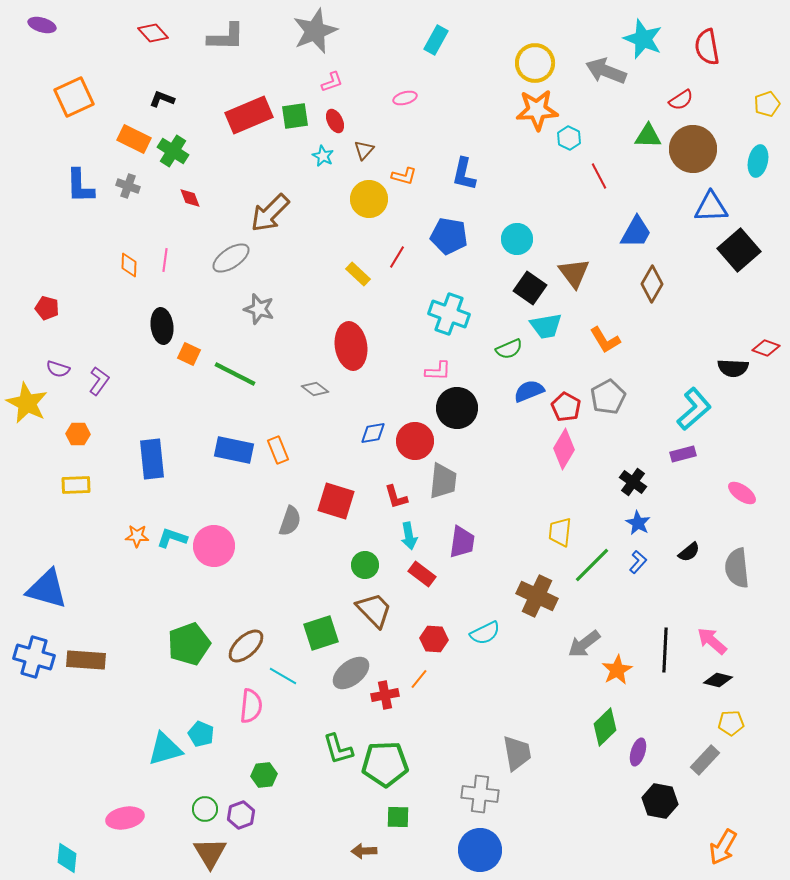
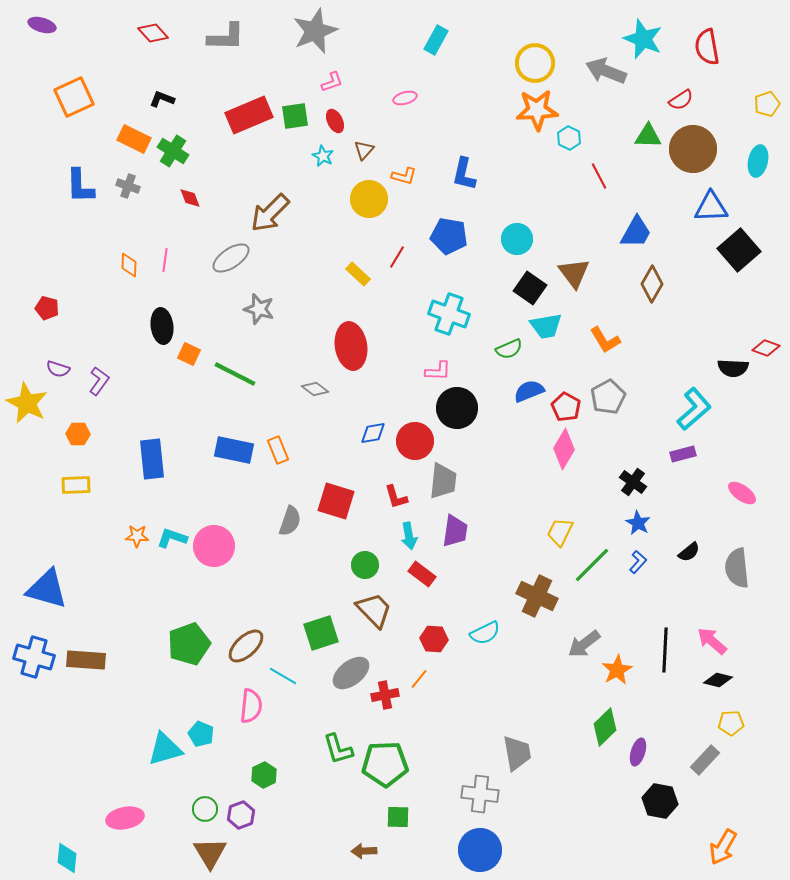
yellow trapezoid at (560, 532): rotated 20 degrees clockwise
purple trapezoid at (462, 542): moved 7 px left, 11 px up
green hexagon at (264, 775): rotated 20 degrees counterclockwise
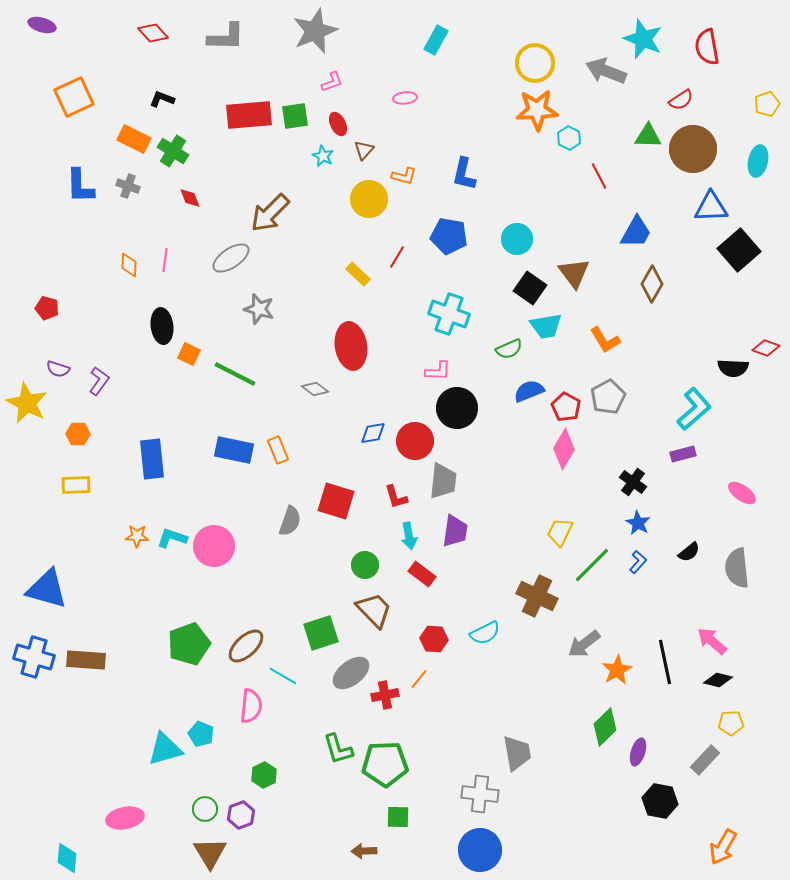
pink ellipse at (405, 98): rotated 10 degrees clockwise
red rectangle at (249, 115): rotated 18 degrees clockwise
red ellipse at (335, 121): moved 3 px right, 3 px down
black line at (665, 650): moved 12 px down; rotated 15 degrees counterclockwise
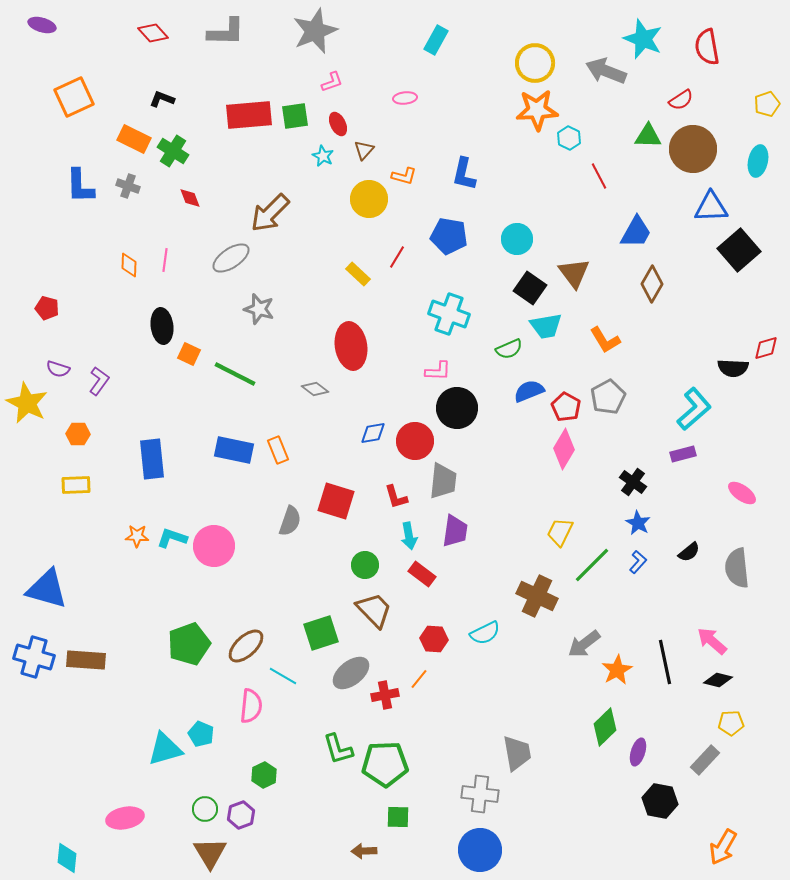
gray L-shape at (226, 37): moved 5 px up
red diamond at (766, 348): rotated 36 degrees counterclockwise
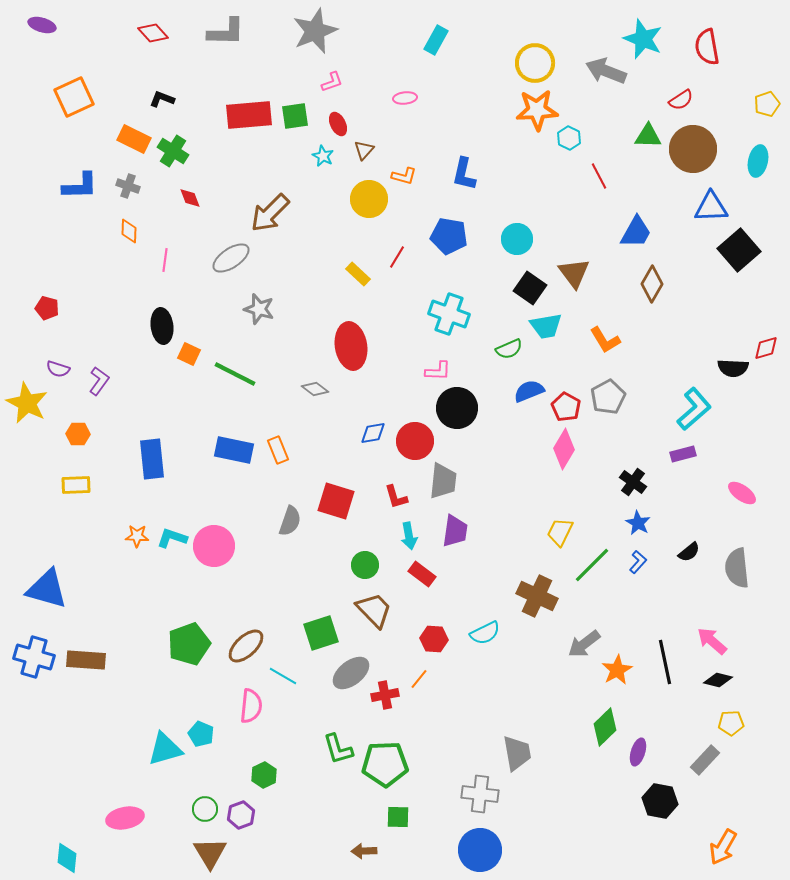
blue L-shape at (80, 186): rotated 90 degrees counterclockwise
orange diamond at (129, 265): moved 34 px up
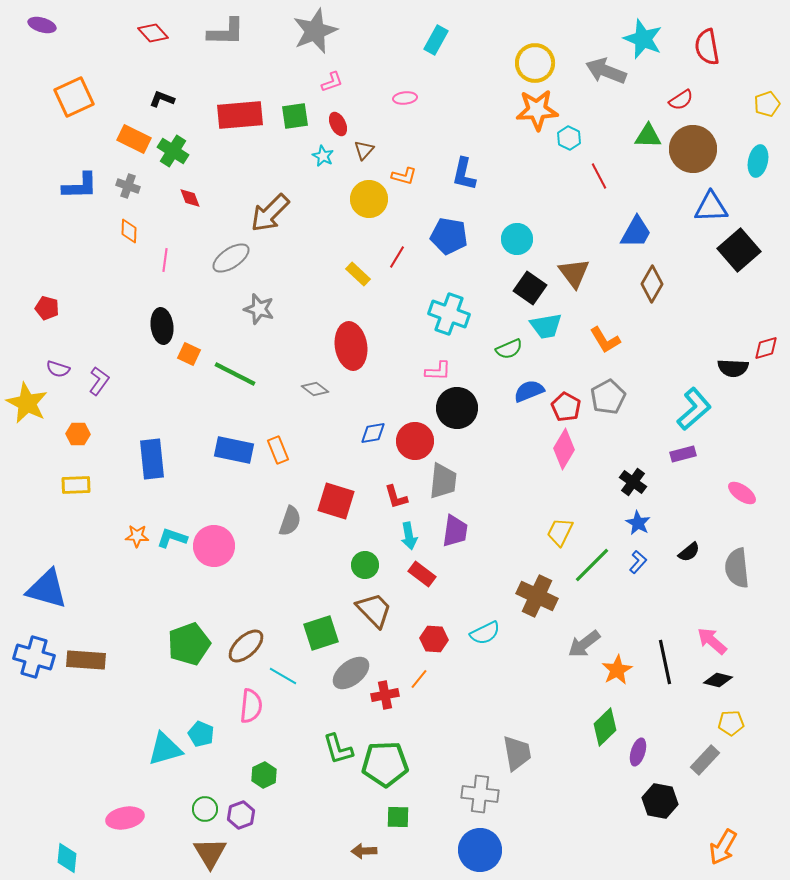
red rectangle at (249, 115): moved 9 px left
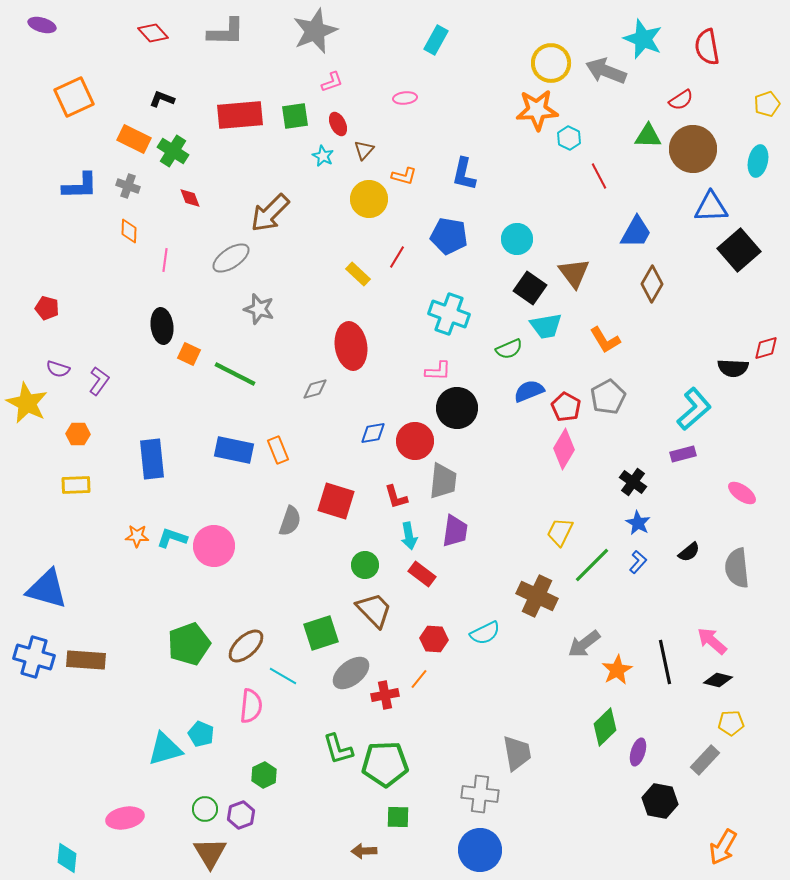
yellow circle at (535, 63): moved 16 px right
gray diamond at (315, 389): rotated 52 degrees counterclockwise
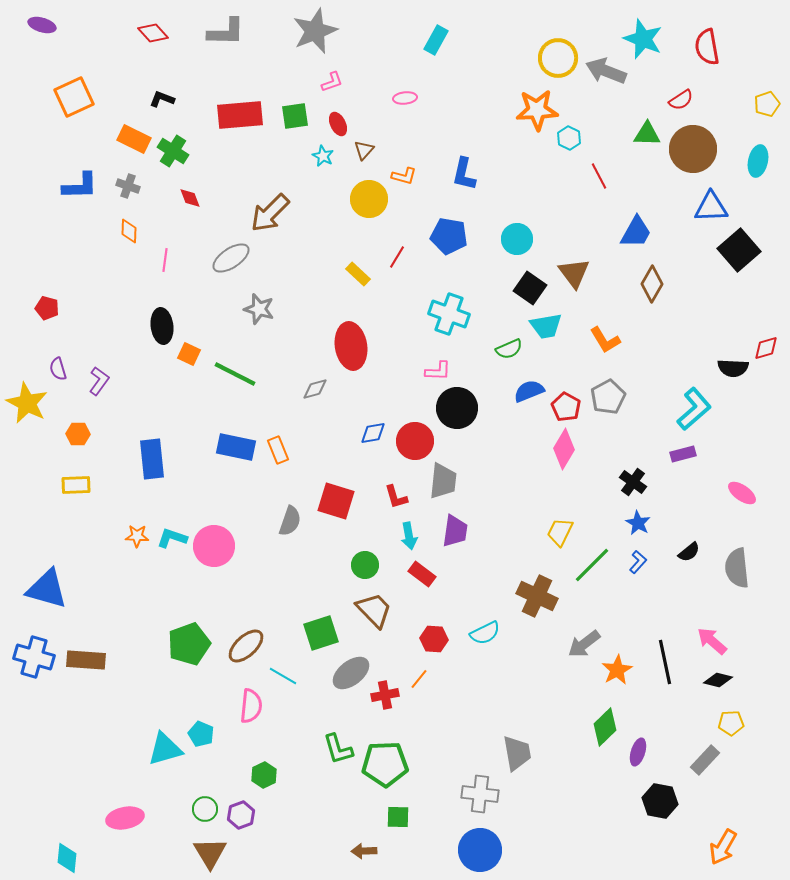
yellow circle at (551, 63): moved 7 px right, 5 px up
green triangle at (648, 136): moved 1 px left, 2 px up
purple semicircle at (58, 369): rotated 55 degrees clockwise
blue rectangle at (234, 450): moved 2 px right, 3 px up
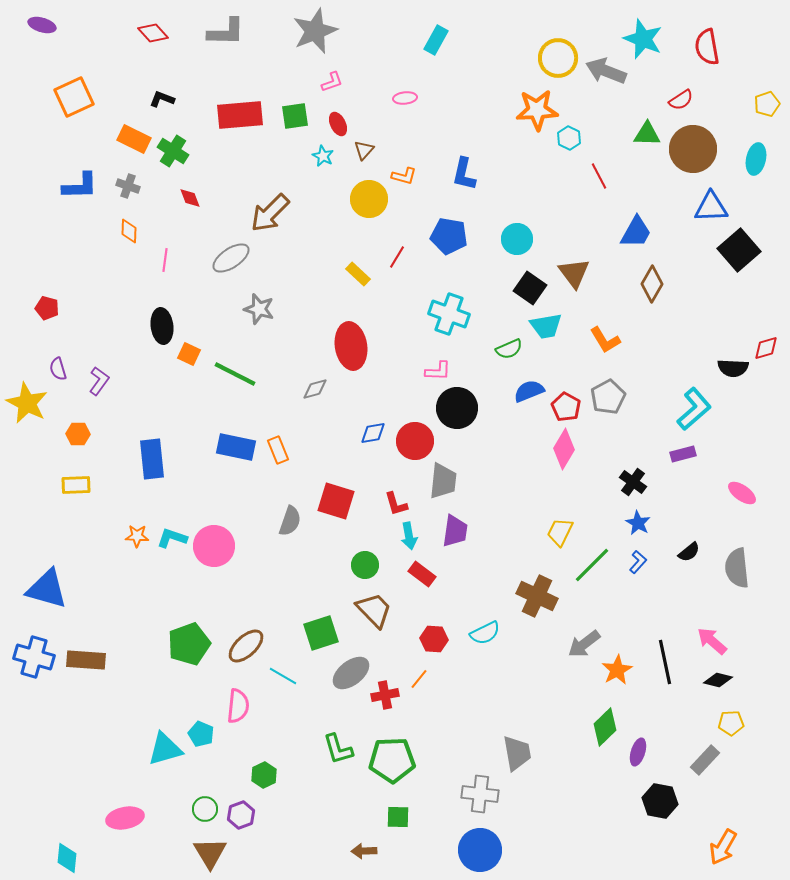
cyan ellipse at (758, 161): moved 2 px left, 2 px up
red L-shape at (396, 497): moved 7 px down
pink semicircle at (251, 706): moved 13 px left
green pentagon at (385, 764): moved 7 px right, 4 px up
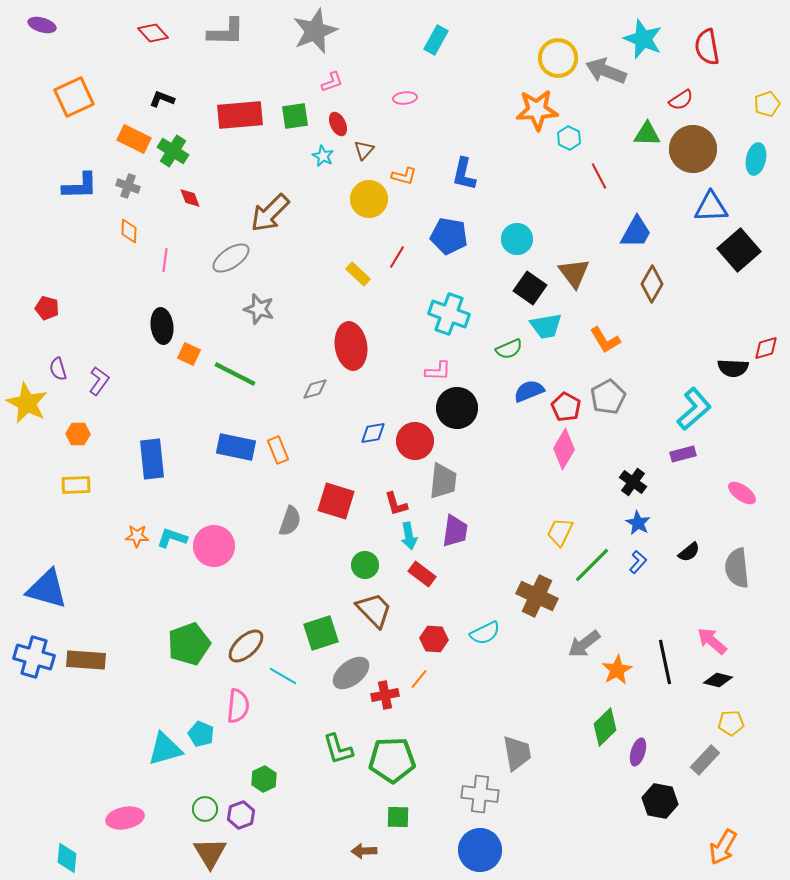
green hexagon at (264, 775): moved 4 px down
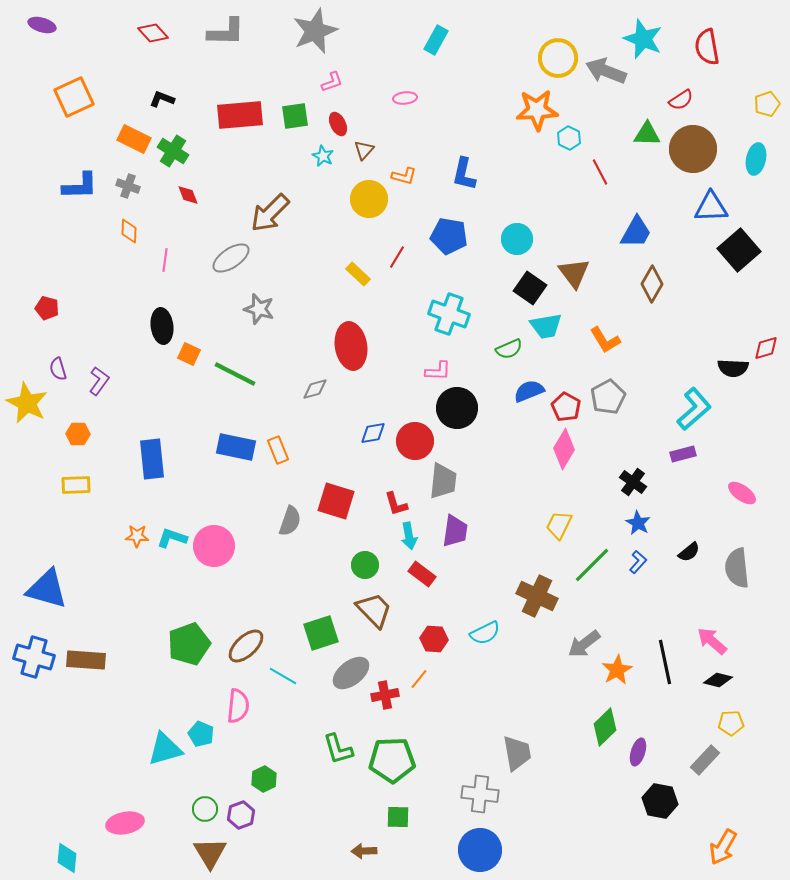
red line at (599, 176): moved 1 px right, 4 px up
red diamond at (190, 198): moved 2 px left, 3 px up
yellow trapezoid at (560, 532): moved 1 px left, 7 px up
pink ellipse at (125, 818): moved 5 px down
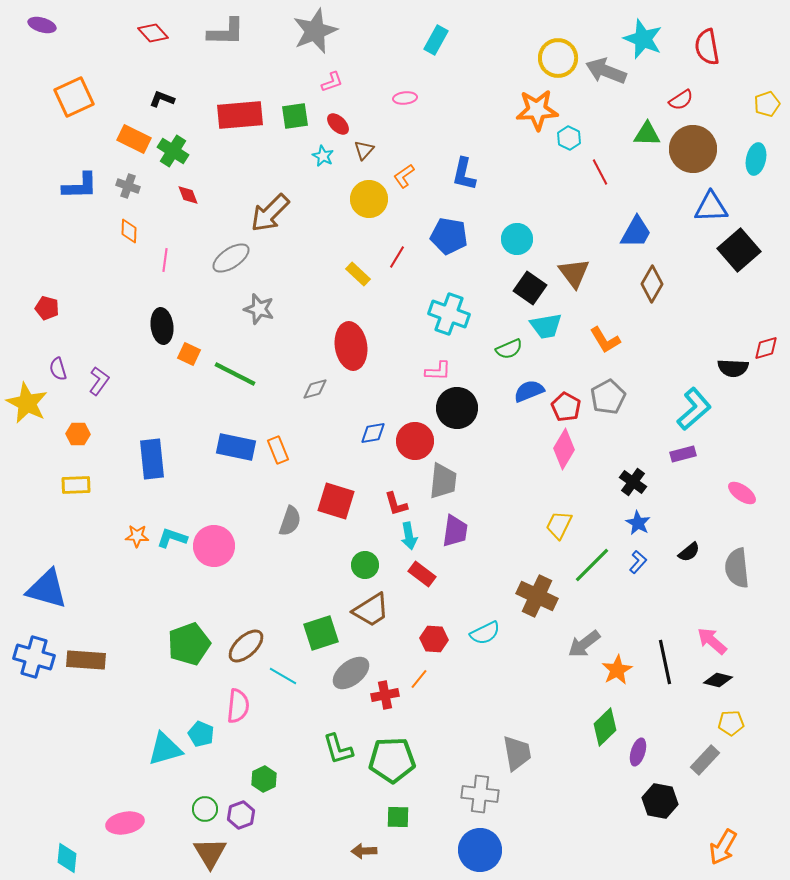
red ellipse at (338, 124): rotated 20 degrees counterclockwise
orange L-shape at (404, 176): rotated 130 degrees clockwise
brown trapezoid at (374, 610): moved 3 px left; rotated 102 degrees clockwise
